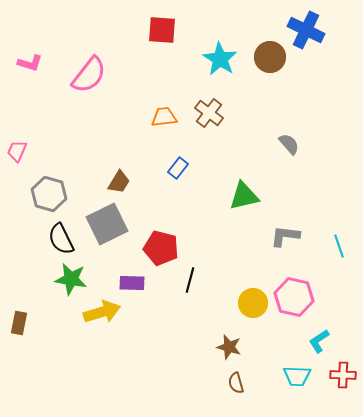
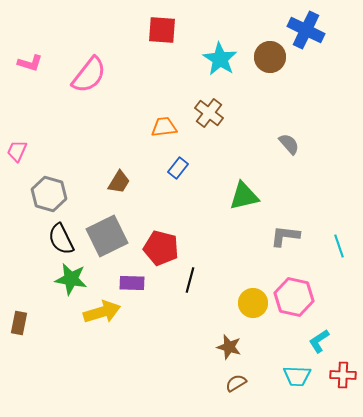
orange trapezoid: moved 10 px down
gray square: moved 12 px down
brown semicircle: rotated 75 degrees clockwise
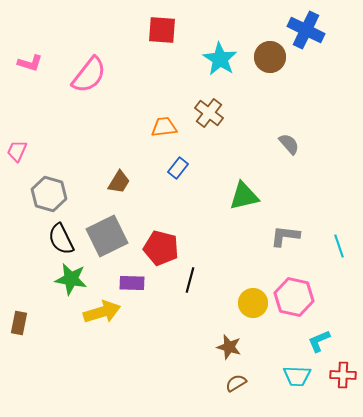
cyan L-shape: rotated 10 degrees clockwise
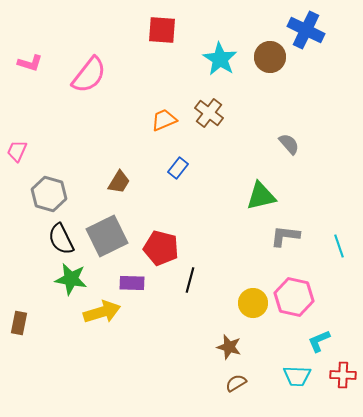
orange trapezoid: moved 7 px up; rotated 16 degrees counterclockwise
green triangle: moved 17 px right
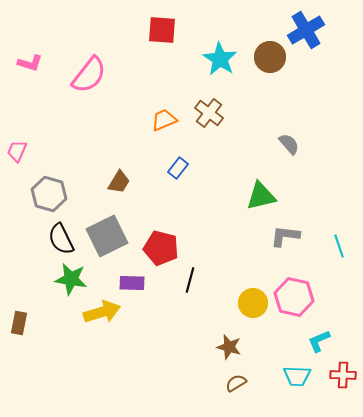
blue cross: rotated 33 degrees clockwise
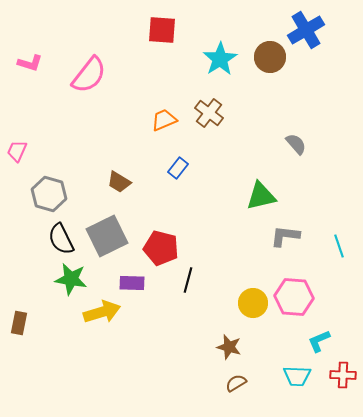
cyan star: rotated 8 degrees clockwise
gray semicircle: moved 7 px right
brown trapezoid: rotated 90 degrees clockwise
black line: moved 2 px left
pink hexagon: rotated 9 degrees counterclockwise
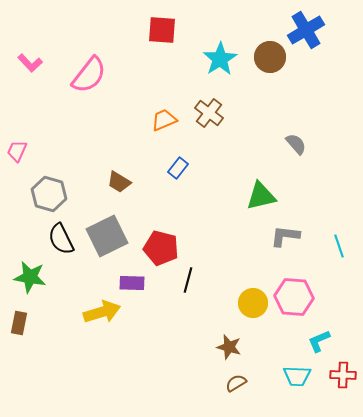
pink L-shape: rotated 30 degrees clockwise
green star: moved 41 px left, 2 px up
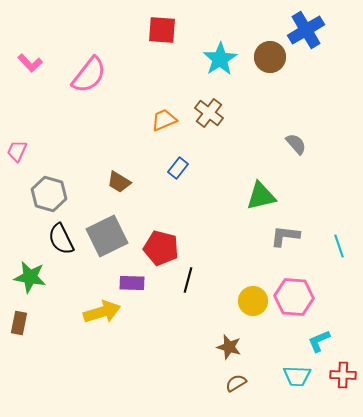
yellow circle: moved 2 px up
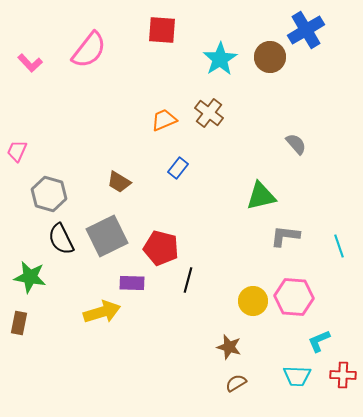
pink semicircle: moved 25 px up
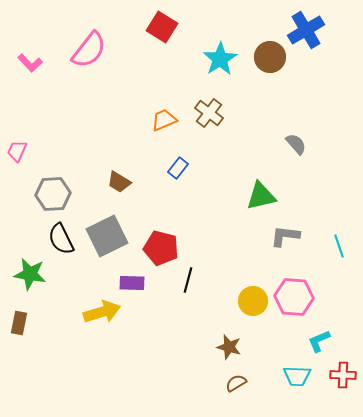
red square: moved 3 px up; rotated 28 degrees clockwise
gray hexagon: moved 4 px right; rotated 20 degrees counterclockwise
green star: moved 3 px up
